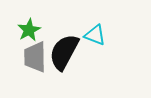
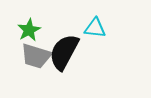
cyan triangle: moved 7 px up; rotated 15 degrees counterclockwise
gray trapezoid: moved 1 px right, 1 px up; rotated 72 degrees counterclockwise
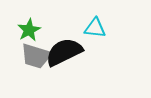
black semicircle: rotated 36 degrees clockwise
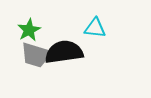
black semicircle: rotated 18 degrees clockwise
gray trapezoid: moved 1 px up
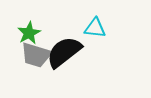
green star: moved 3 px down
black semicircle: rotated 30 degrees counterclockwise
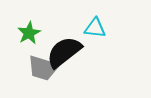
gray trapezoid: moved 7 px right, 13 px down
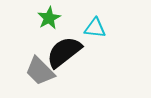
green star: moved 20 px right, 15 px up
gray trapezoid: moved 3 px left, 3 px down; rotated 28 degrees clockwise
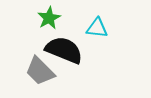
cyan triangle: moved 2 px right
black semicircle: moved 2 px up; rotated 60 degrees clockwise
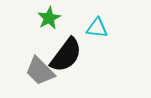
black semicircle: moved 2 px right, 5 px down; rotated 105 degrees clockwise
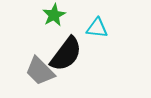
green star: moved 5 px right, 3 px up
black semicircle: moved 1 px up
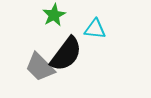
cyan triangle: moved 2 px left, 1 px down
gray trapezoid: moved 4 px up
